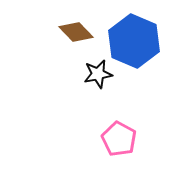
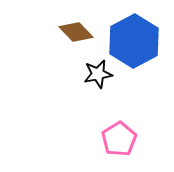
blue hexagon: rotated 9 degrees clockwise
pink pentagon: rotated 12 degrees clockwise
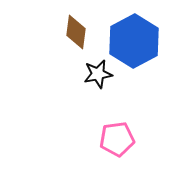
brown diamond: rotated 52 degrees clockwise
pink pentagon: moved 2 px left; rotated 24 degrees clockwise
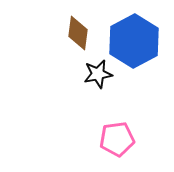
brown diamond: moved 2 px right, 1 px down
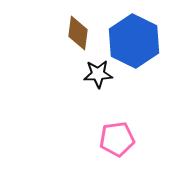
blue hexagon: rotated 6 degrees counterclockwise
black star: rotated 8 degrees clockwise
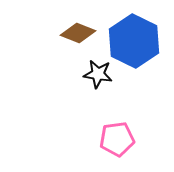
brown diamond: rotated 76 degrees counterclockwise
black star: rotated 12 degrees clockwise
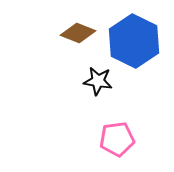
black star: moved 7 px down
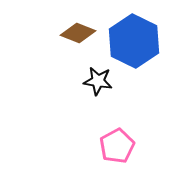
pink pentagon: moved 7 px down; rotated 20 degrees counterclockwise
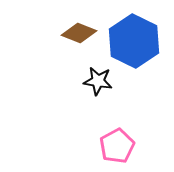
brown diamond: moved 1 px right
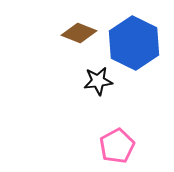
blue hexagon: moved 2 px down
black star: rotated 16 degrees counterclockwise
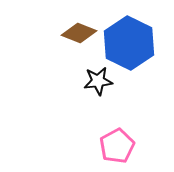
blue hexagon: moved 5 px left
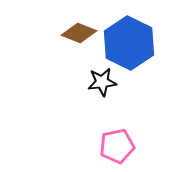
black star: moved 4 px right, 1 px down
pink pentagon: rotated 16 degrees clockwise
